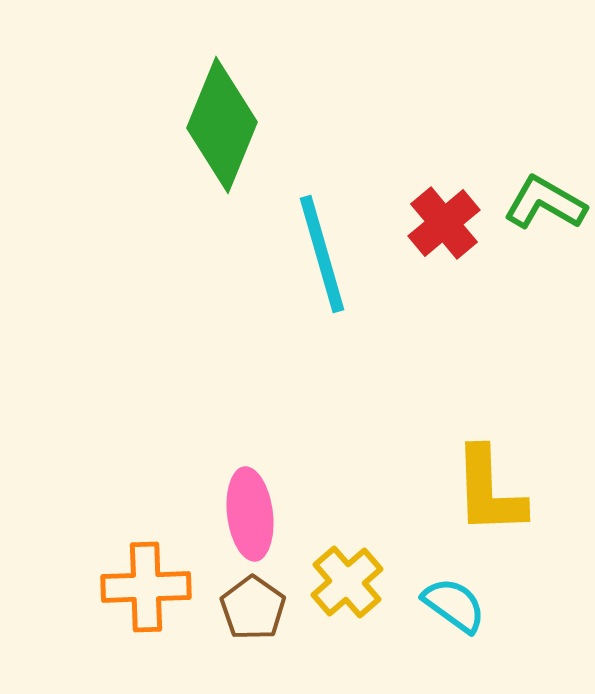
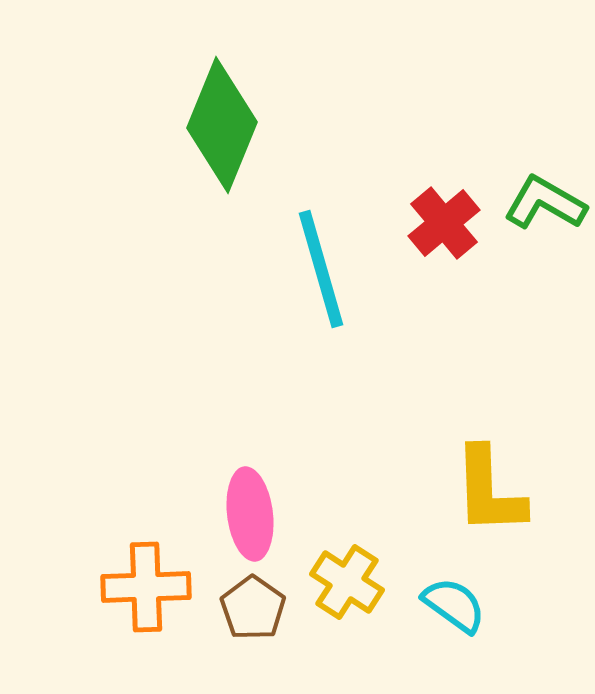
cyan line: moved 1 px left, 15 px down
yellow cross: rotated 16 degrees counterclockwise
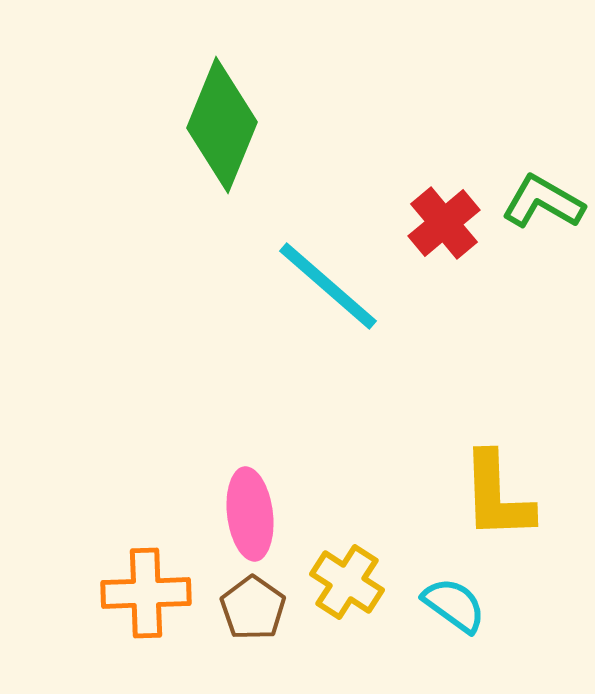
green L-shape: moved 2 px left, 1 px up
cyan line: moved 7 px right, 17 px down; rotated 33 degrees counterclockwise
yellow L-shape: moved 8 px right, 5 px down
orange cross: moved 6 px down
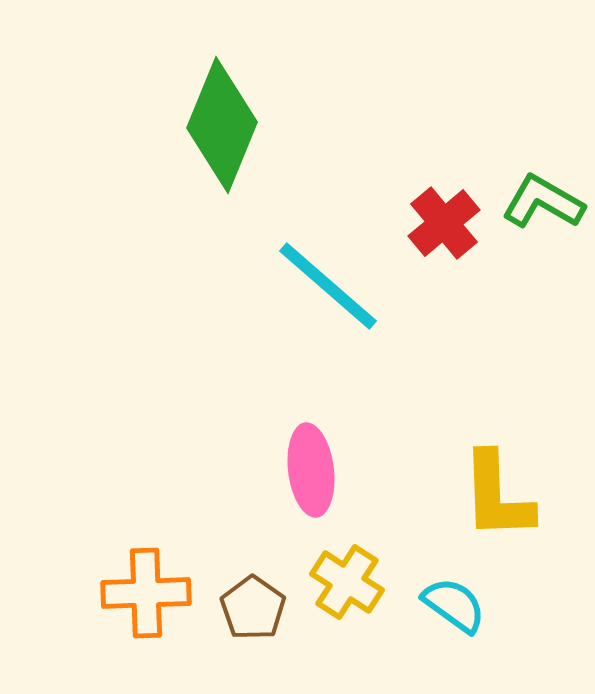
pink ellipse: moved 61 px right, 44 px up
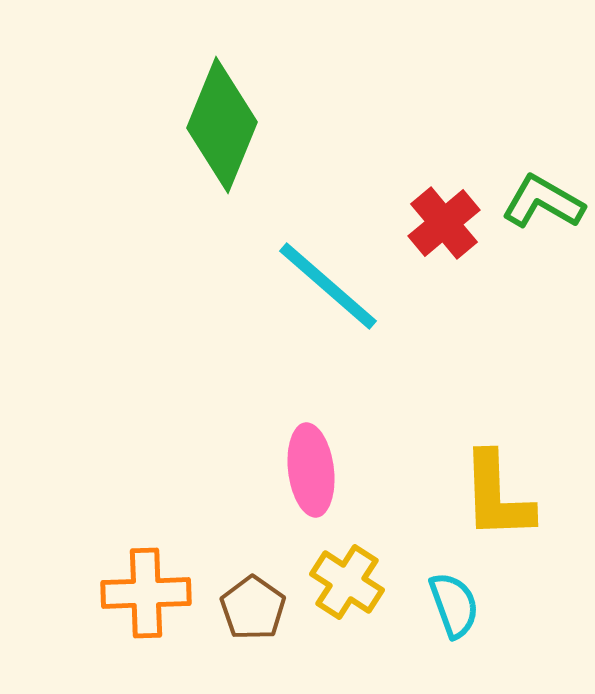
cyan semicircle: rotated 34 degrees clockwise
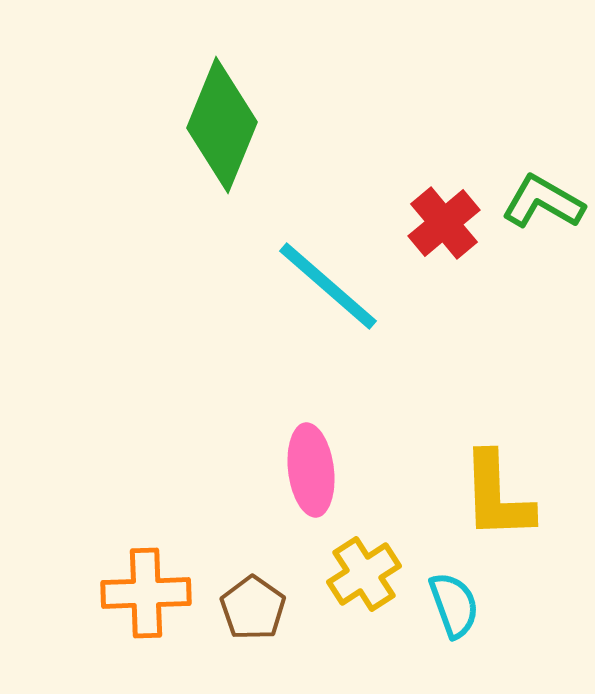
yellow cross: moved 17 px right, 8 px up; rotated 24 degrees clockwise
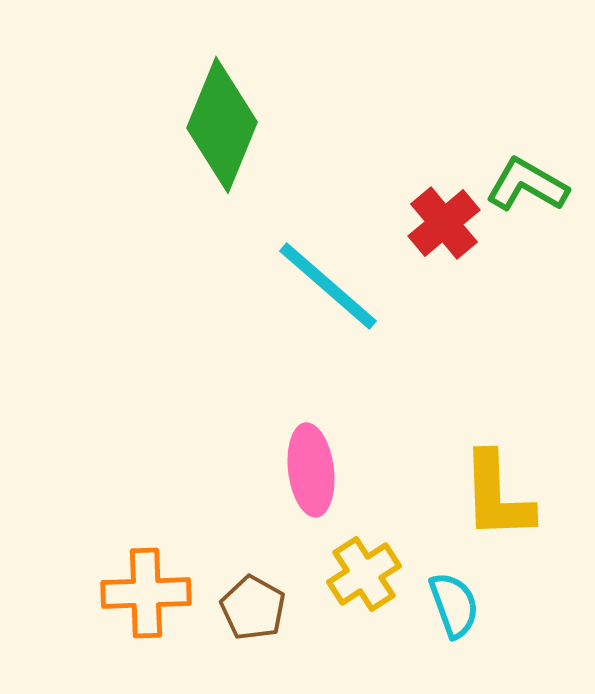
green L-shape: moved 16 px left, 17 px up
brown pentagon: rotated 6 degrees counterclockwise
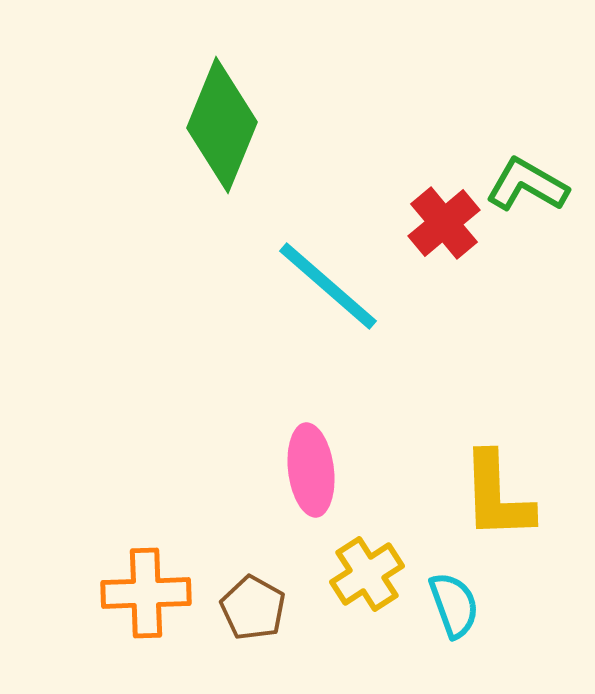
yellow cross: moved 3 px right
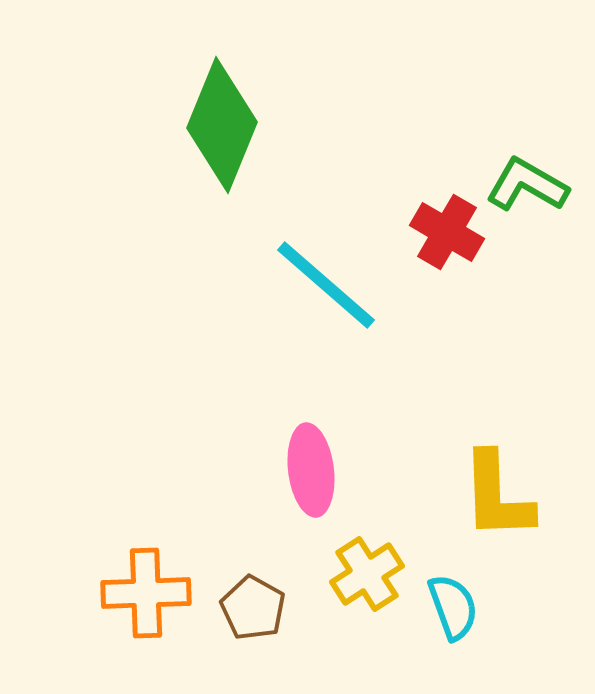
red cross: moved 3 px right, 9 px down; rotated 20 degrees counterclockwise
cyan line: moved 2 px left, 1 px up
cyan semicircle: moved 1 px left, 2 px down
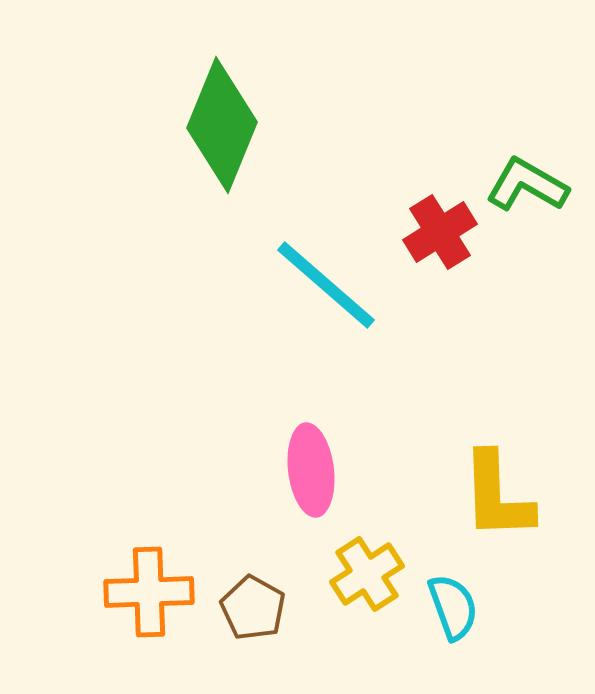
red cross: moved 7 px left; rotated 28 degrees clockwise
orange cross: moved 3 px right, 1 px up
